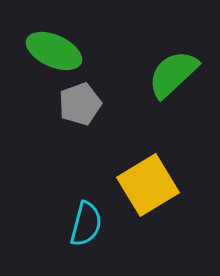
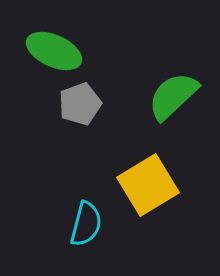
green semicircle: moved 22 px down
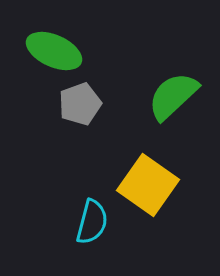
yellow square: rotated 24 degrees counterclockwise
cyan semicircle: moved 6 px right, 2 px up
